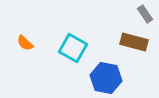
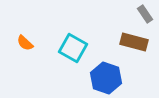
blue hexagon: rotated 8 degrees clockwise
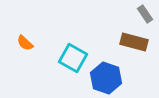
cyan square: moved 10 px down
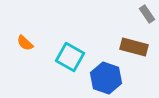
gray rectangle: moved 2 px right
brown rectangle: moved 5 px down
cyan square: moved 3 px left, 1 px up
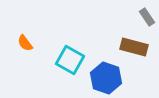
gray rectangle: moved 3 px down
orange semicircle: rotated 12 degrees clockwise
cyan square: moved 3 px down
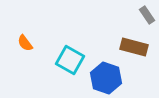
gray rectangle: moved 2 px up
